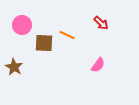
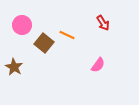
red arrow: moved 2 px right; rotated 14 degrees clockwise
brown square: rotated 36 degrees clockwise
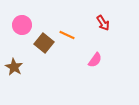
pink semicircle: moved 3 px left, 5 px up
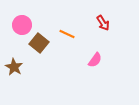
orange line: moved 1 px up
brown square: moved 5 px left
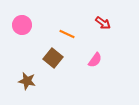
red arrow: rotated 21 degrees counterclockwise
brown square: moved 14 px right, 15 px down
brown star: moved 13 px right, 14 px down; rotated 18 degrees counterclockwise
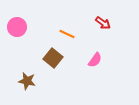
pink circle: moved 5 px left, 2 px down
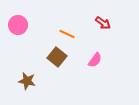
pink circle: moved 1 px right, 2 px up
brown square: moved 4 px right, 1 px up
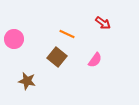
pink circle: moved 4 px left, 14 px down
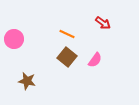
brown square: moved 10 px right
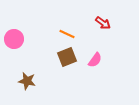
brown square: rotated 30 degrees clockwise
